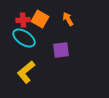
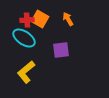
red cross: moved 4 px right
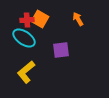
orange arrow: moved 10 px right
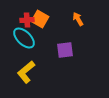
cyan ellipse: rotated 10 degrees clockwise
purple square: moved 4 px right
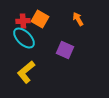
red cross: moved 4 px left, 1 px down
purple square: rotated 30 degrees clockwise
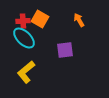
orange arrow: moved 1 px right, 1 px down
purple square: rotated 30 degrees counterclockwise
